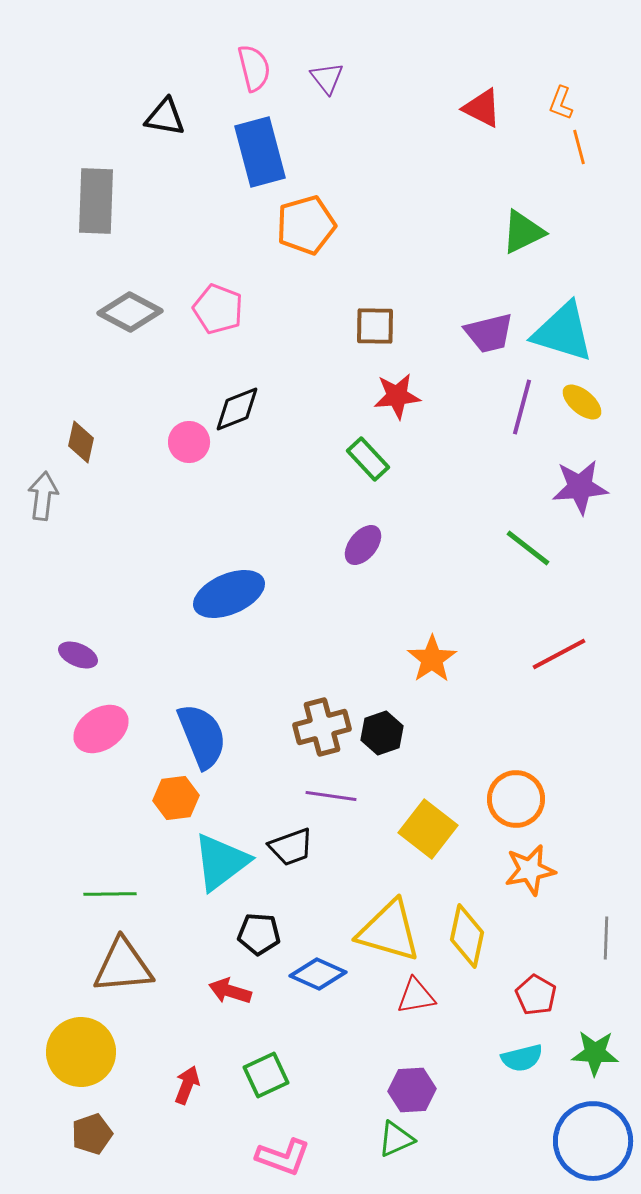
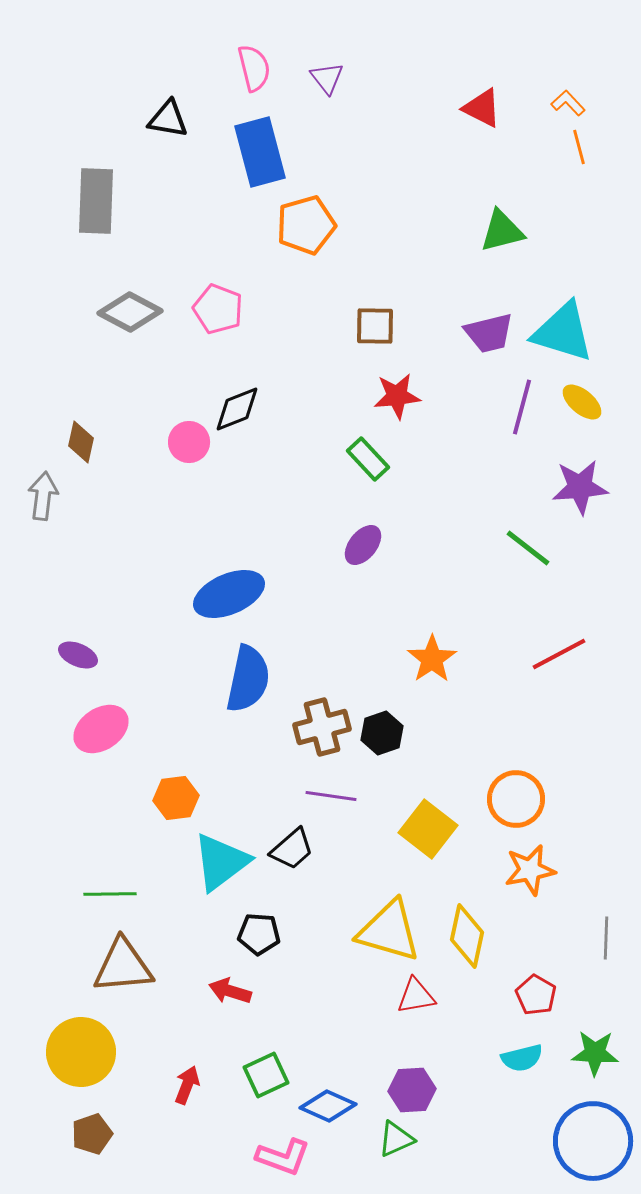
orange L-shape at (561, 103): moved 7 px right; rotated 116 degrees clockwise
black triangle at (165, 117): moved 3 px right, 2 px down
green triangle at (523, 232): moved 21 px left, 1 px up; rotated 12 degrees clockwise
blue semicircle at (202, 736): moved 46 px right, 57 px up; rotated 34 degrees clockwise
black trapezoid at (291, 847): moved 1 px right, 2 px down; rotated 21 degrees counterclockwise
blue diamond at (318, 974): moved 10 px right, 132 px down
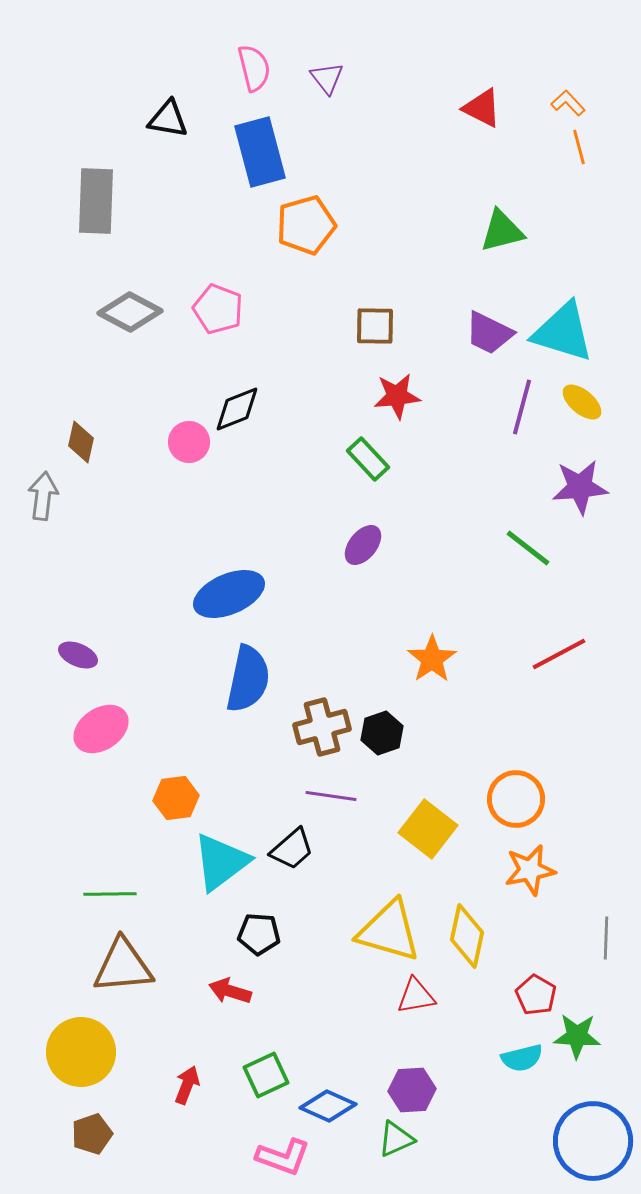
purple trapezoid at (489, 333): rotated 40 degrees clockwise
green star at (595, 1053): moved 18 px left, 17 px up
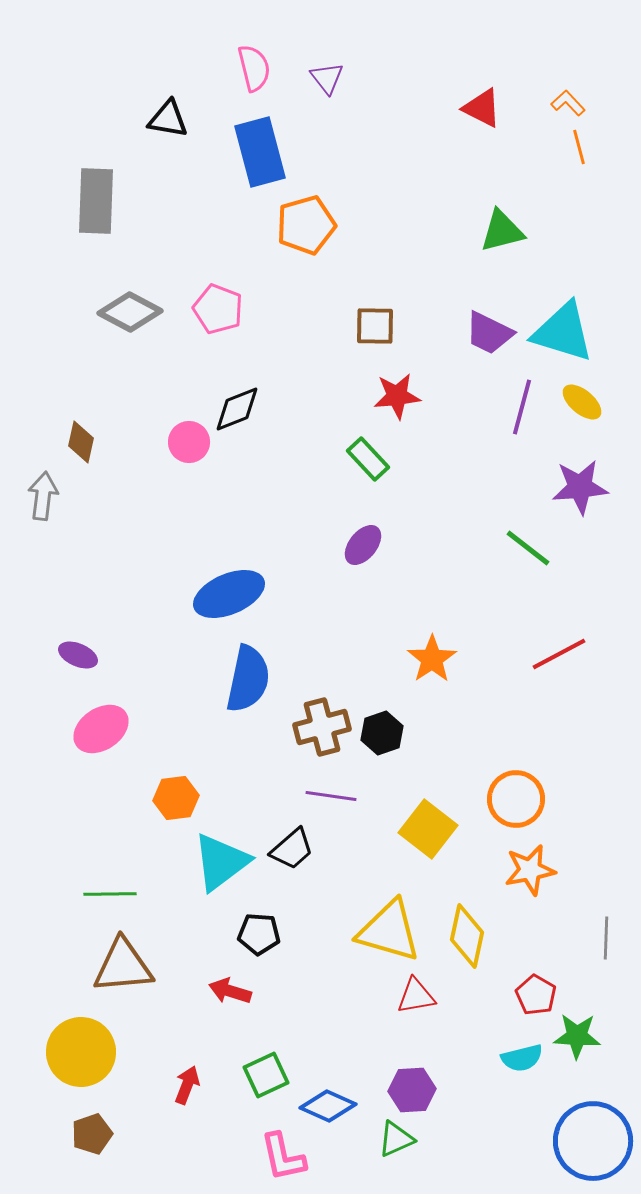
pink L-shape at (283, 1157): rotated 58 degrees clockwise
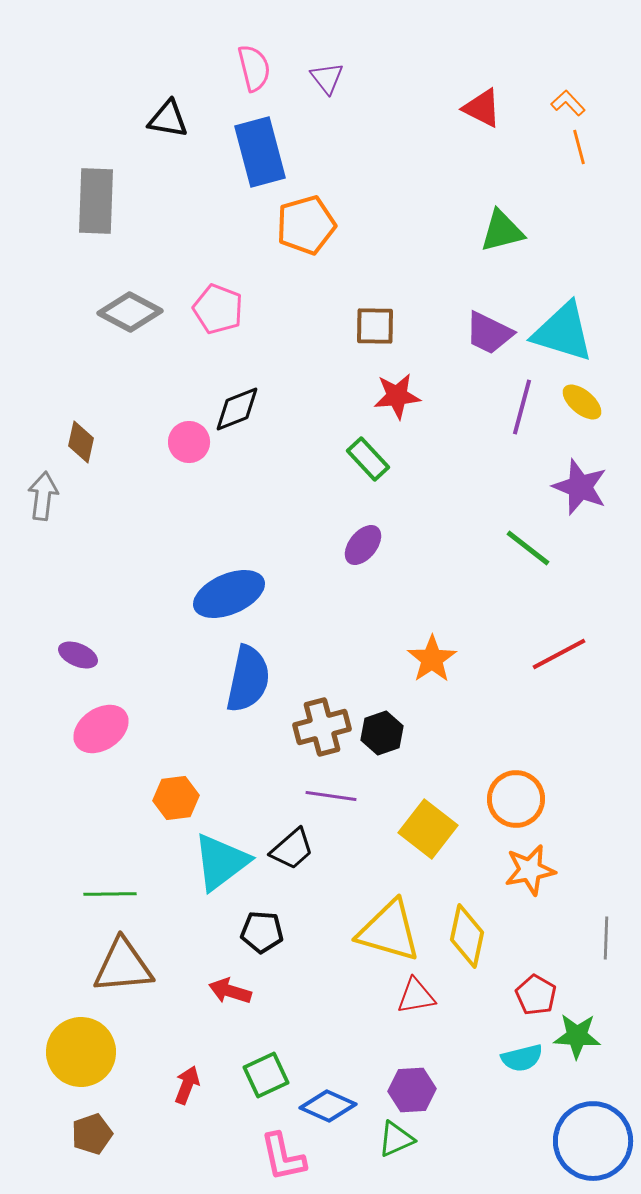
purple star at (580, 487): rotated 26 degrees clockwise
black pentagon at (259, 934): moved 3 px right, 2 px up
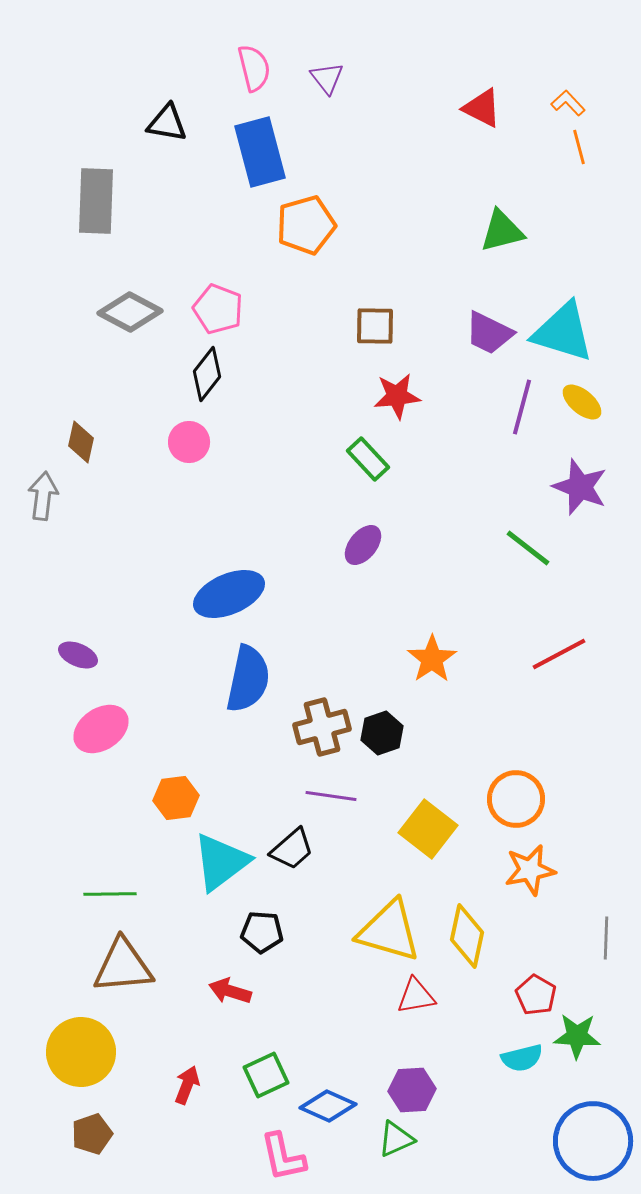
black triangle at (168, 119): moved 1 px left, 4 px down
black diamond at (237, 409): moved 30 px left, 35 px up; rotated 30 degrees counterclockwise
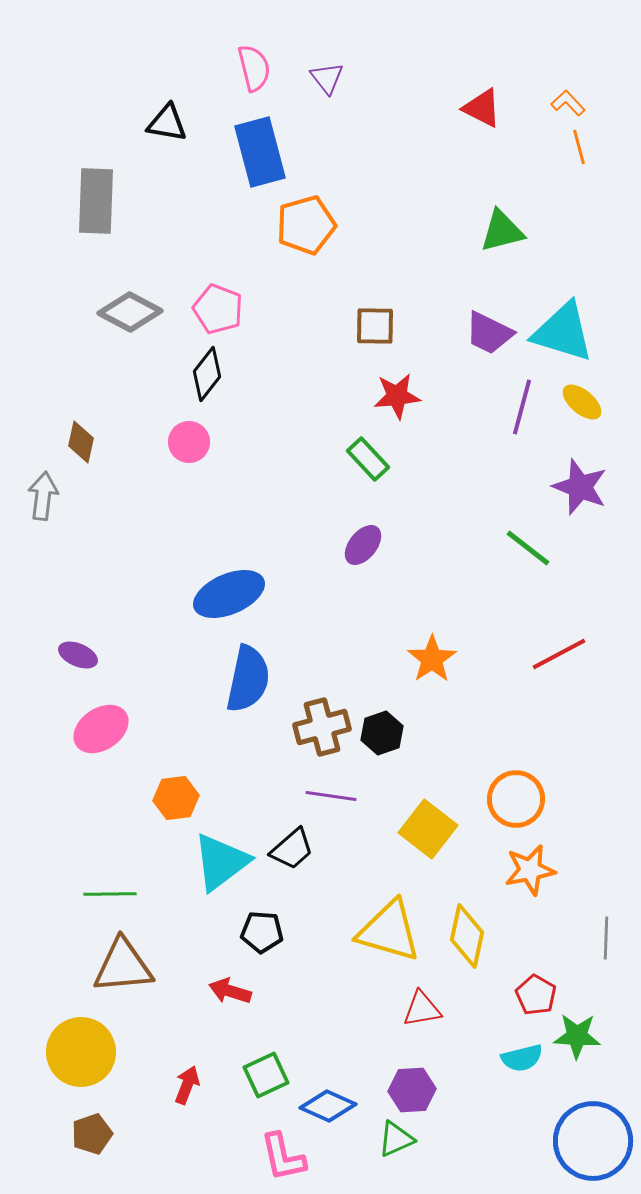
red triangle at (416, 996): moved 6 px right, 13 px down
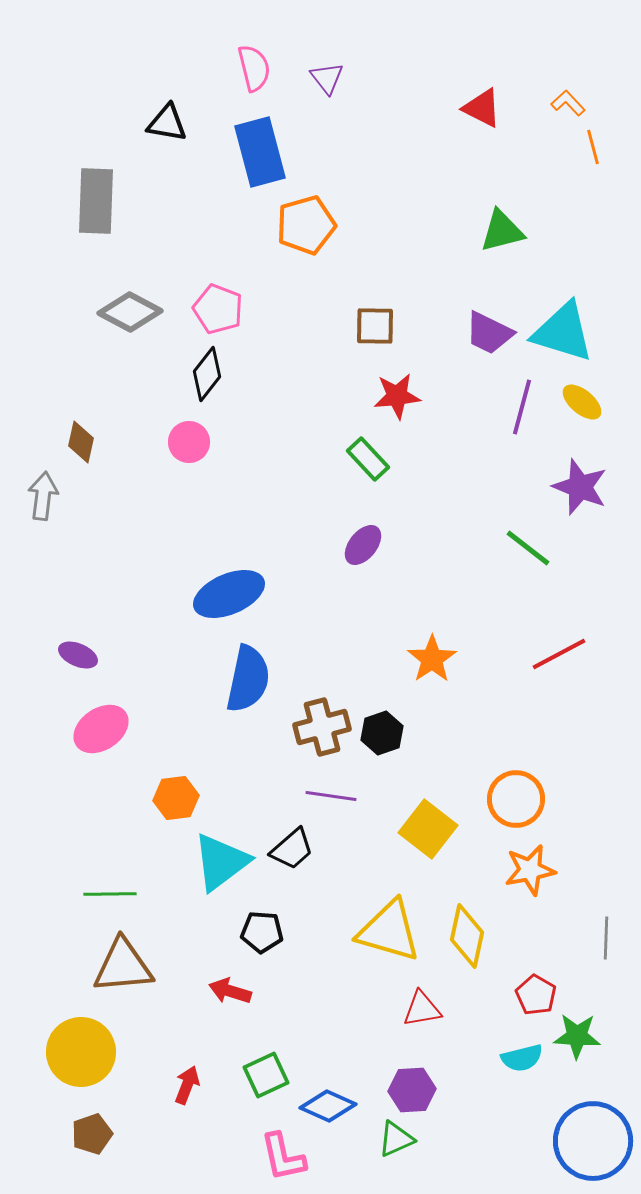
orange line at (579, 147): moved 14 px right
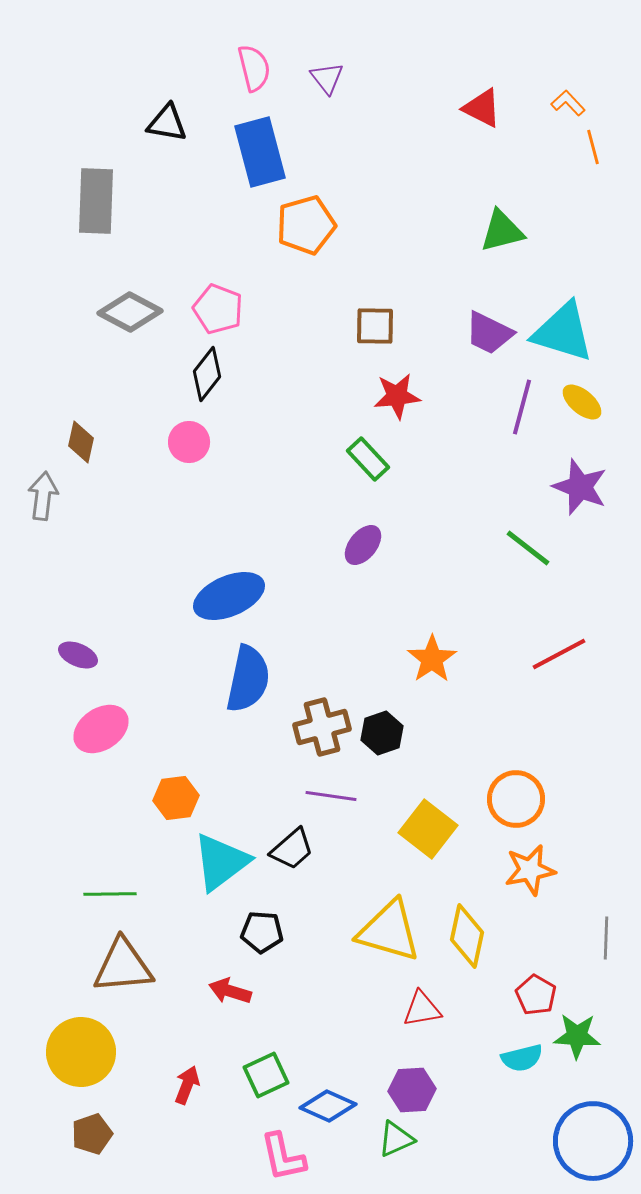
blue ellipse at (229, 594): moved 2 px down
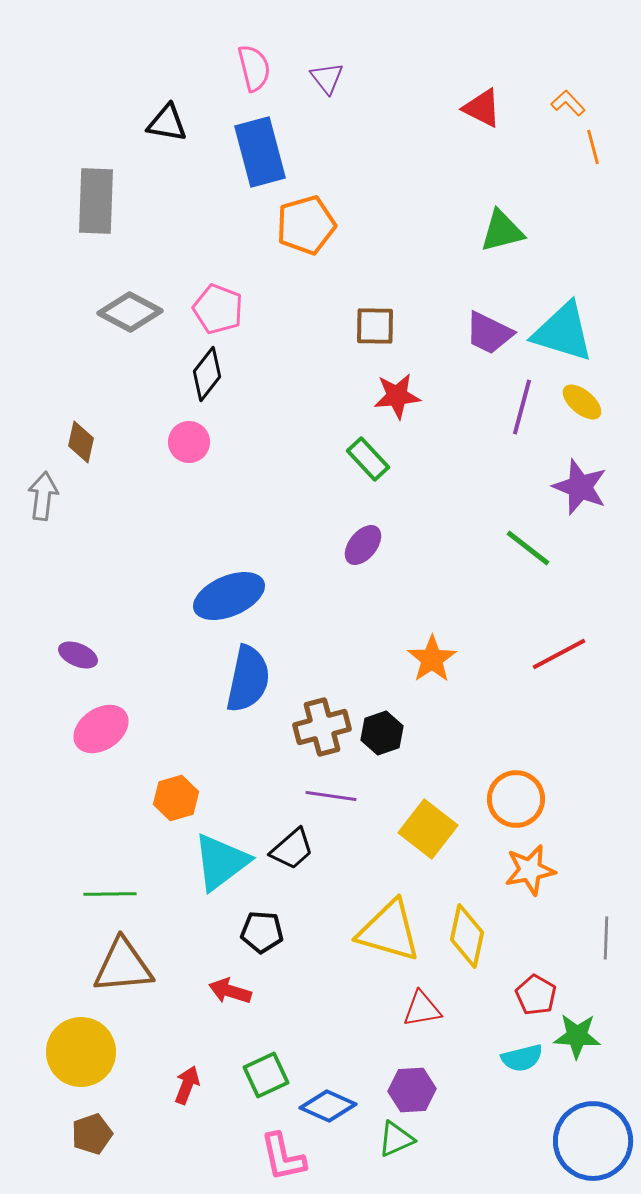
orange hexagon at (176, 798): rotated 9 degrees counterclockwise
